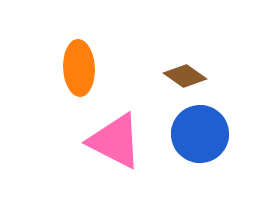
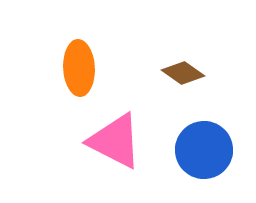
brown diamond: moved 2 px left, 3 px up
blue circle: moved 4 px right, 16 px down
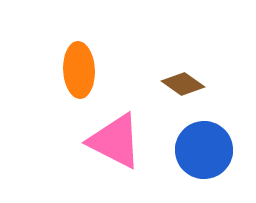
orange ellipse: moved 2 px down
brown diamond: moved 11 px down
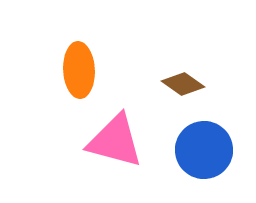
pink triangle: rotated 12 degrees counterclockwise
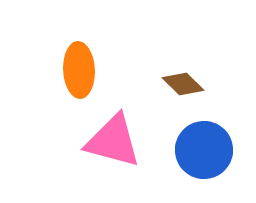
brown diamond: rotated 9 degrees clockwise
pink triangle: moved 2 px left
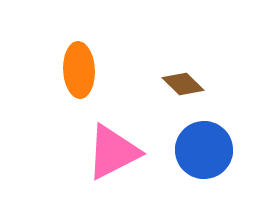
pink triangle: moved 11 px down; rotated 42 degrees counterclockwise
